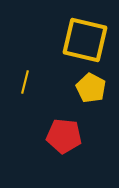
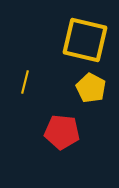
red pentagon: moved 2 px left, 4 px up
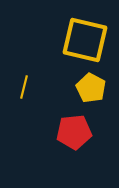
yellow line: moved 1 px left, 5 px down
red pentagon: moved 12 px right; rotated 12 degrees counterclockwise
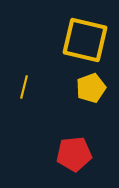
yellow pentagon: rotated 24 degrees clockwise
red pentagon: moved 22 px down
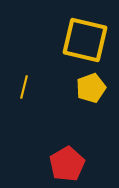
red pentagon: moved 7 px left, 10 px down; rotated 24 degrees counterclockwise
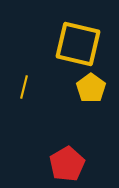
yellow square: moved 7 px left, 4 px down
yellow pentagon: rotated 16 degrees counterclockwise
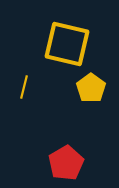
yellow square: moved 11 px left
red pentagon: moved 1 px left, 1 px up
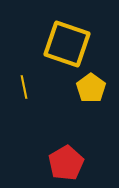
yellow square: rotated 6 degrees clockwise
yellow line: rotated 25 degrees counterclockwise
